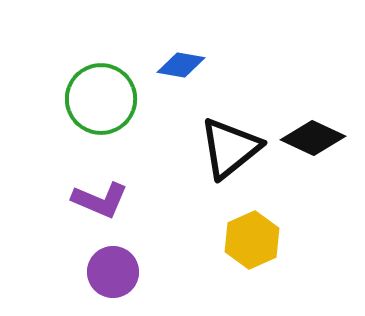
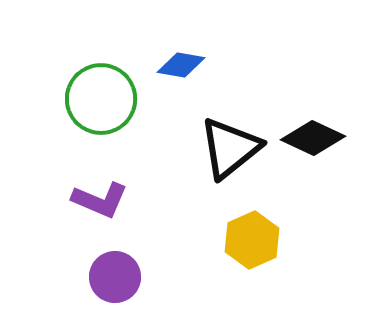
purple circle: moved 2 px right, 5 px down
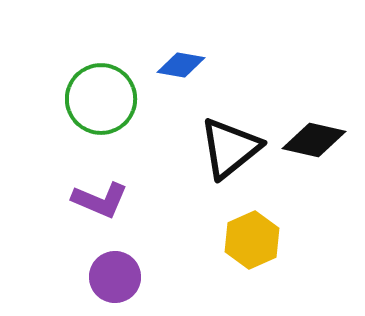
black diamond: moved 1 px right, 2 px down; rotated 12 degrees counterclockwise
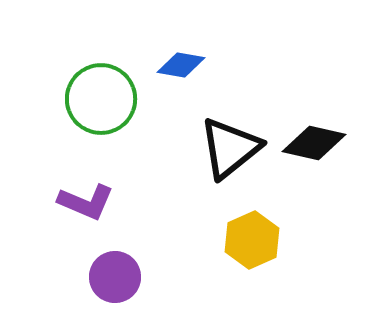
black diamond: moved 3 px down
purple L-shape: moved 14 px left, 2 px down
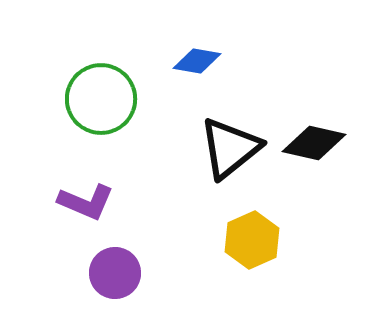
blue diamond: moved 16 px right, 4 px up
purple circle: moved 4 px up
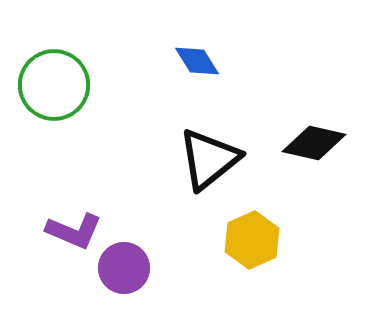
blue diamond: rotated 48 degrees clockwise
green circle: moved 47 px left, 14 px up
black triangle: moved 21 px left, 11 px down
purple L-shape: moved 12 px left, 29 px down
purple circle: moved 9 px right, 5 px up
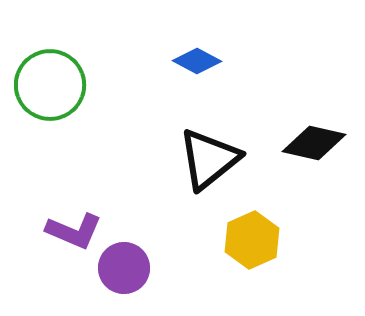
blue diamond: rotated 30 degrees counterclockwise
green circle: moved 4 px left
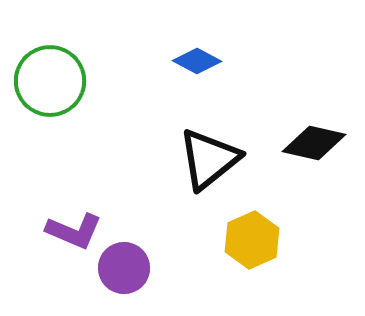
green circle: moved 4 px up
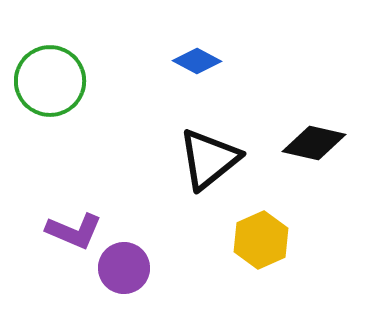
yellow hexagon: moved 9 px right
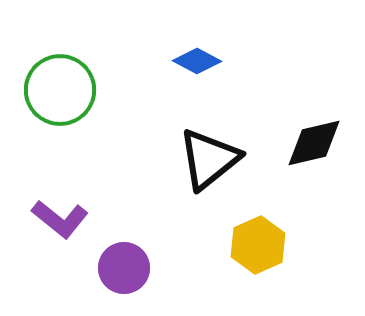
green circle: moved 10 px right, 9 px down
black diamond: rotated 26 degrees counterclockwise
purple L-shape: moved 14 px left, 12 px up; rotated 16 degrees clockwise
yellow hexagon: moved 3 px left, 5 px down
